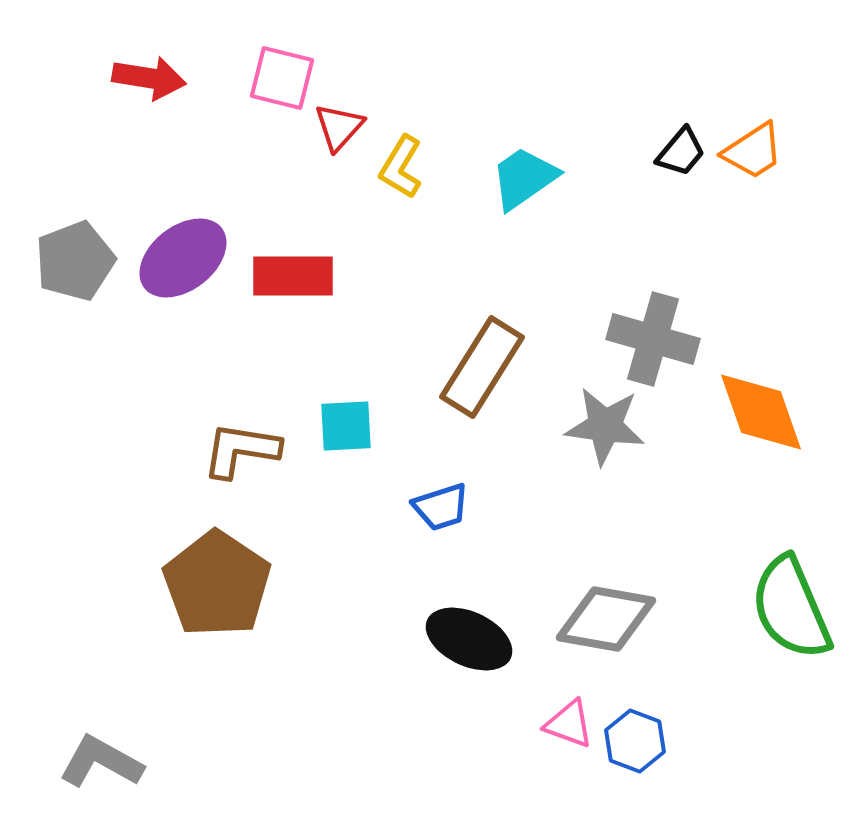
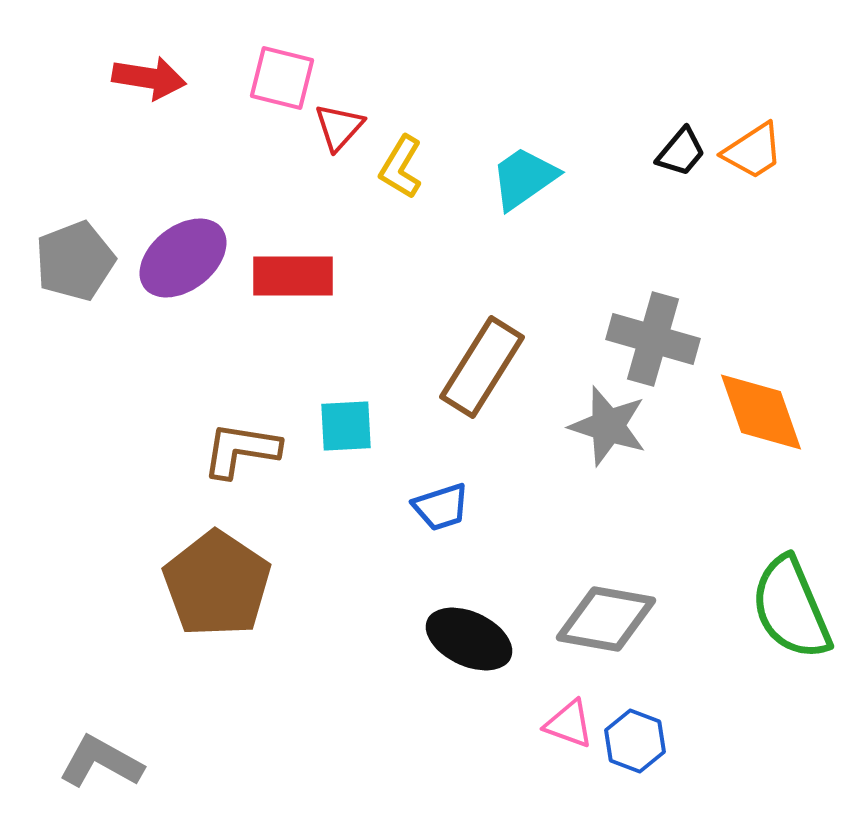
gray star: moved 3 px right; rotated 10 degrees clockwise
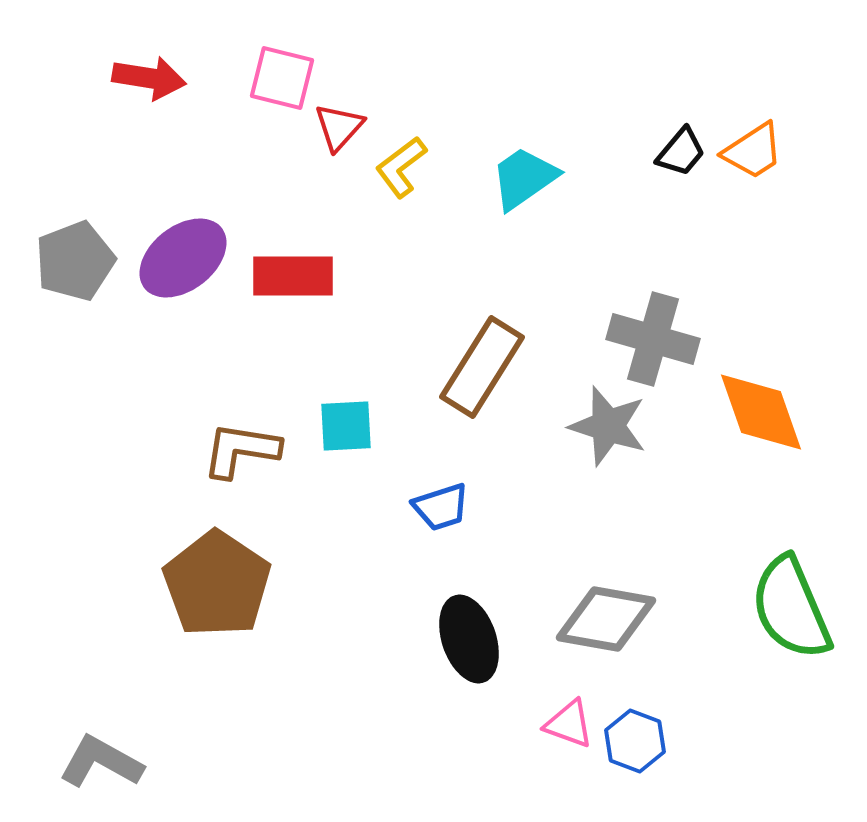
yellow L-shape: rotated 22 degrees clockwise
black ellipse: rotated 46 degrees clockwise
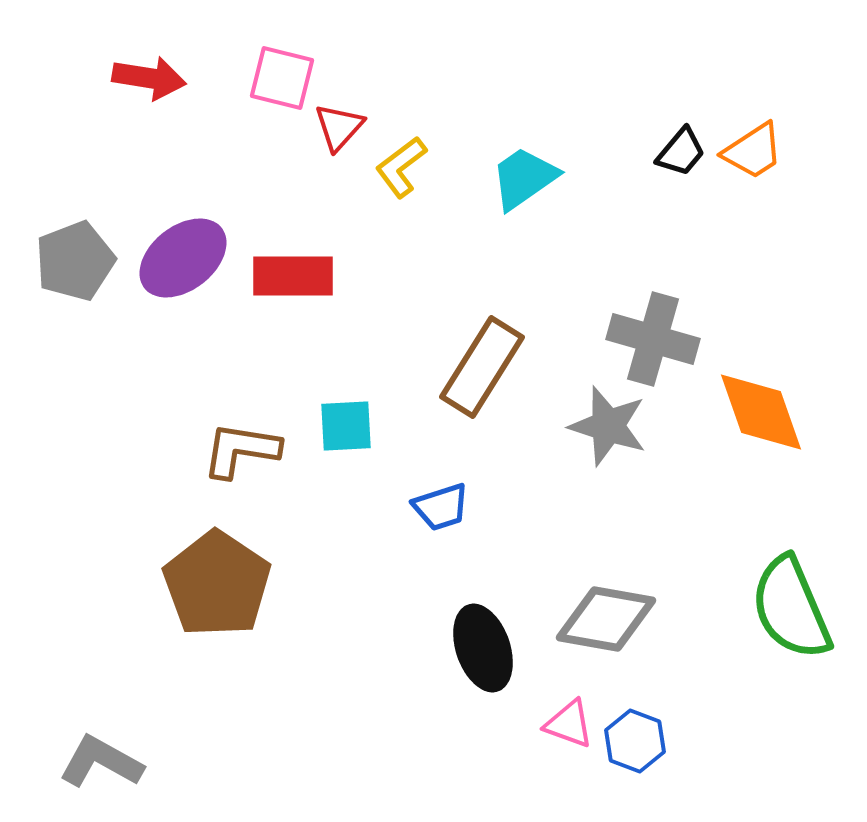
black ellipse: moved 14 px right, 9 px down
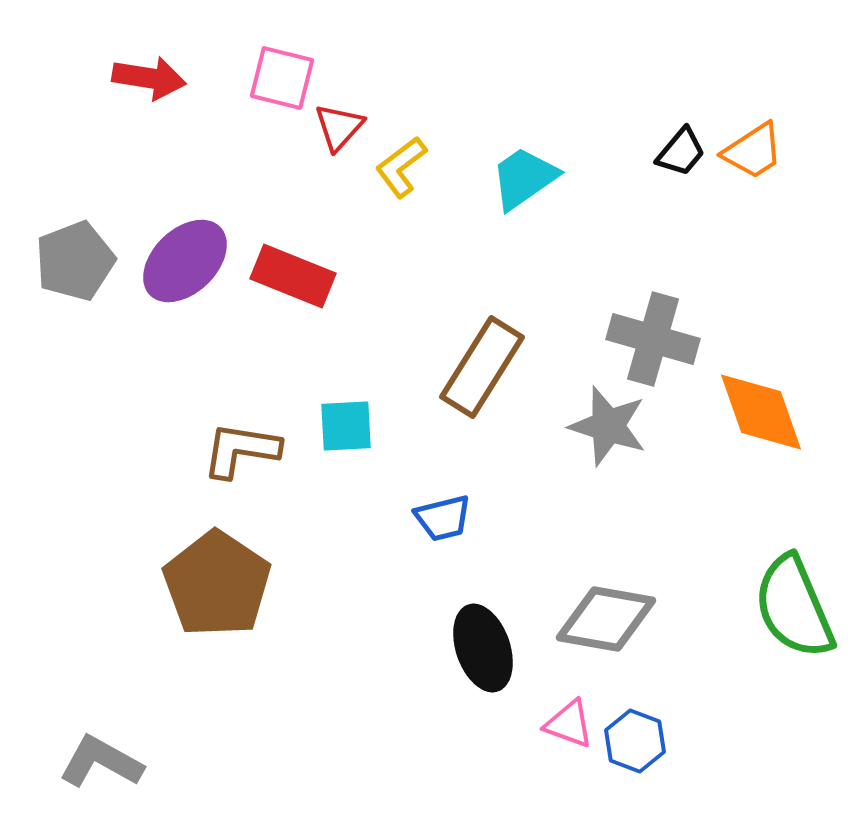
purple ellipse: moved 2 px right, 3 px down; rotated 6 degrees counterclockwise
red rectangle: rotated 22 degrees clockwise
blue trapezoid: moved 2 px right, 11 px down; rotated 4 degrees clockwise
green semicircle: moved 3 px right, 1 px up
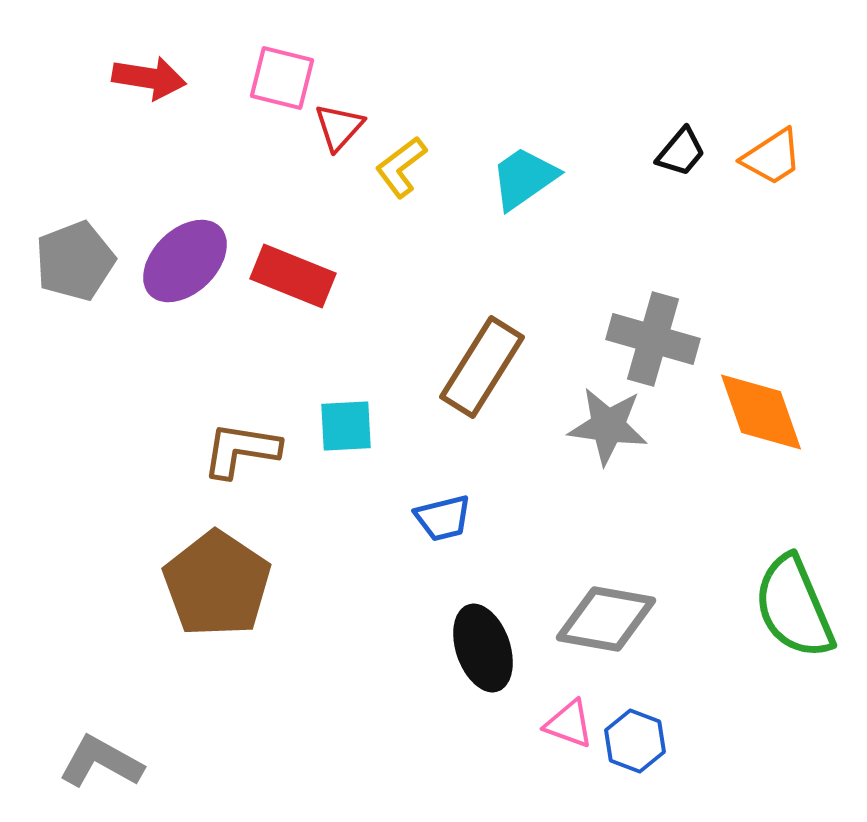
orange trapezoid: moved 19 px right, 6 px down
gray star: rotated 10 degrees counterclockwise
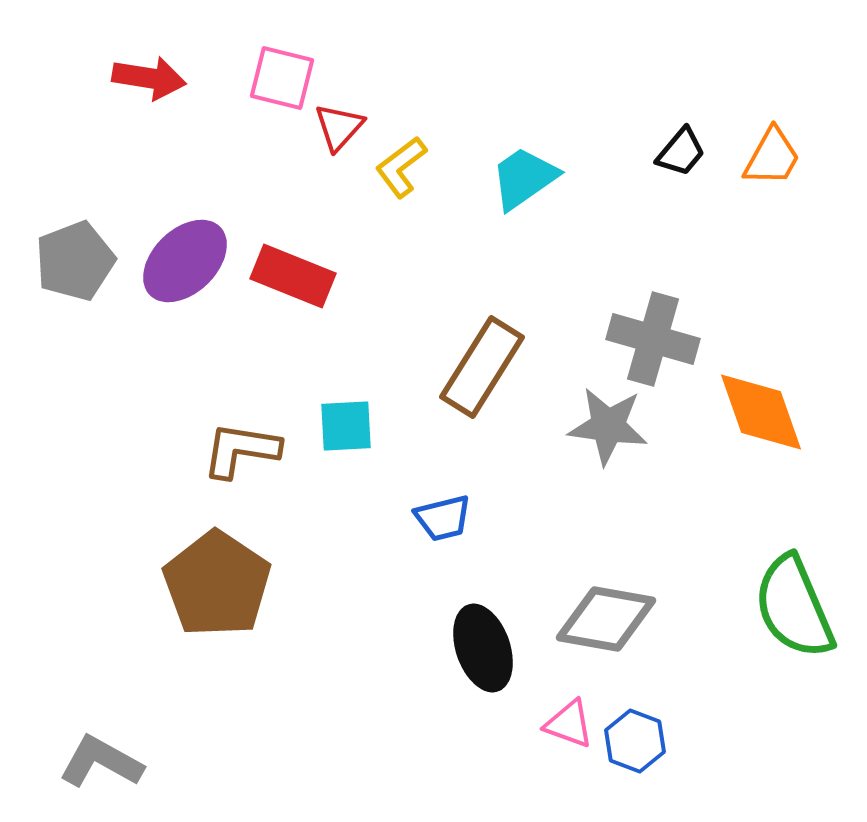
orange trapezoid: rotated 28 degrees counterclockwise
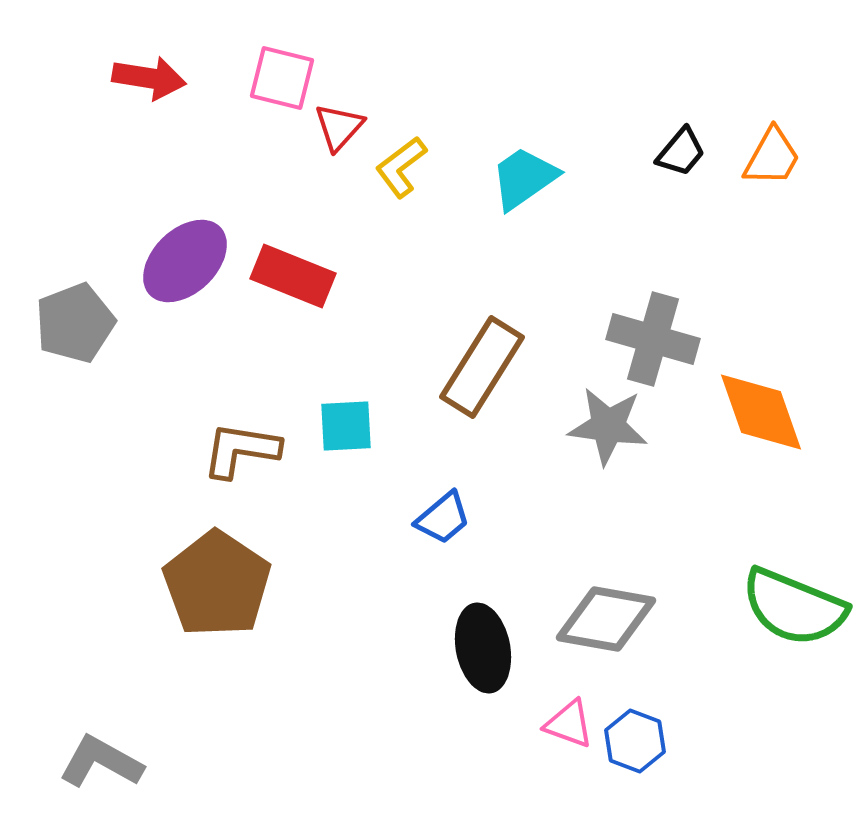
gray pentagon: moved 62 px down
blue trapezoid: rotated 26 degrees counterclockwise
green semicircle: rotated 45 degrees counterclockwise
black ellipse: rotated 8 degrees clockwise
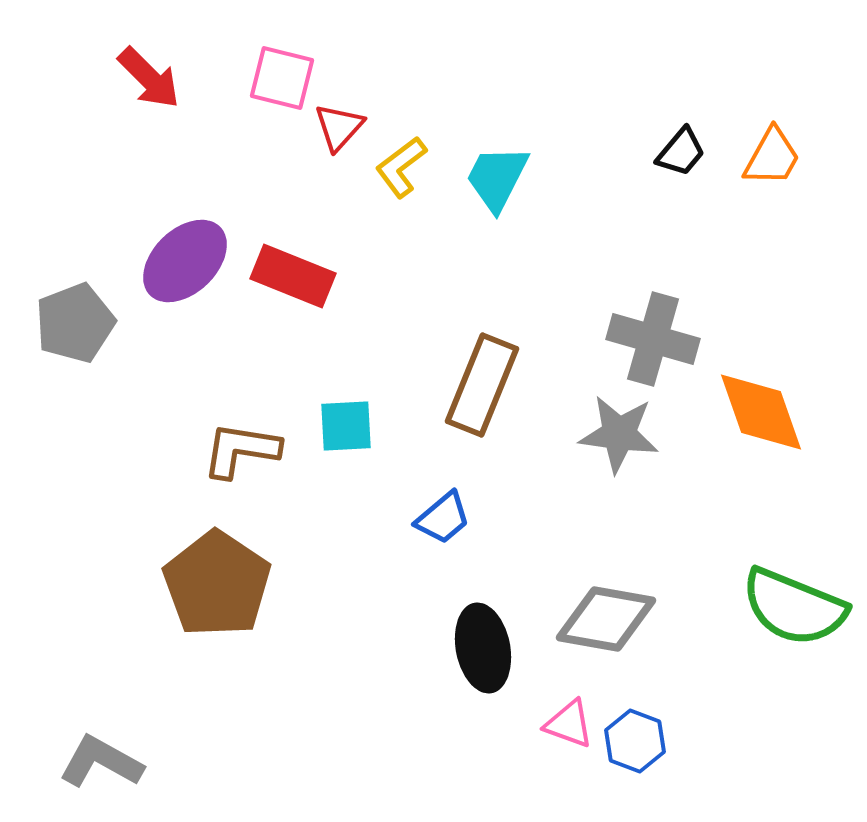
red arrow: rotated 36 degrees clockwise
cyan trapezoid: moved 27 px left; rotated 28 degrees counterclockwise
brown rectangle: moved 18 px down; rotated 10 degrees counterclockwise
gray star: moved 11 px right, 8 px down
